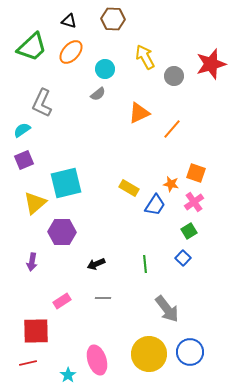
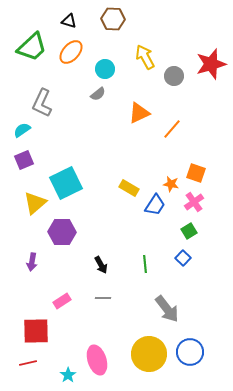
cyan square: rotated 12 degrees counterclockwise
black arrow: moved 5 px right, 1 px down; rotated 96 degrees counterclockwise
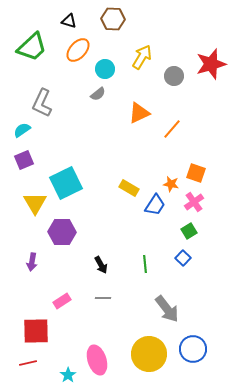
orange ellipse: moved 7 px right, 2 px up
yellow arrow: moved 3 px left; rotated 60 degrees clockwise
yellow triangle: rotated 20 degrees counterclockwise
blue circle: moved 3 px right, 3 px up
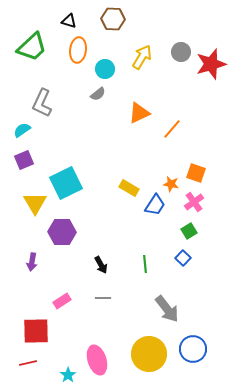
orange ellipse: rotated 35 degrees counterclockwise
gray circle: moved 7 px right, 24 px up
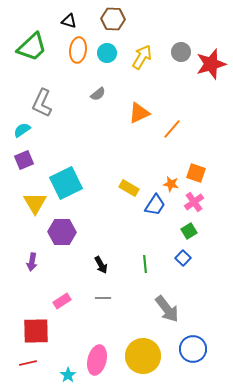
cyan circle: moved 2 px right, 16 px up
yellow circle: moved 6 px left, 2 px down
pink ellipse: rotated 32 degrees clockwise
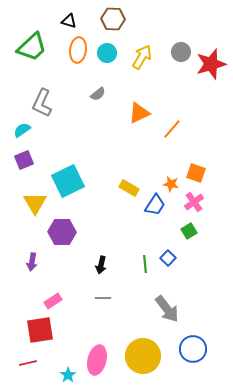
cyan square: moved 2 px right, 2 px up
blue square: moved 15 px left
black arrow: rotated 42 degrees clockwise
pink rectangle: moved 9 px left
red square: moved 4 px right, 1 px up; rotated 8 degrees counterclockwise
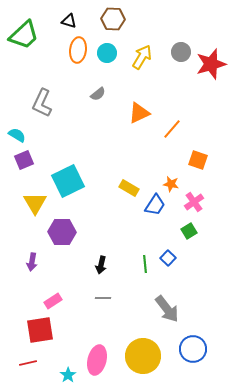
green trapezoid: moved 8 px left, 12 px up
cyan semicircle: moved 5 px left, 5 px down; rotated 66 degrees clockwise
orange square: moved 2 px right, 13 px up
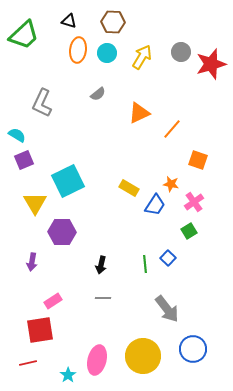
brown hexagon: moved 3 px down
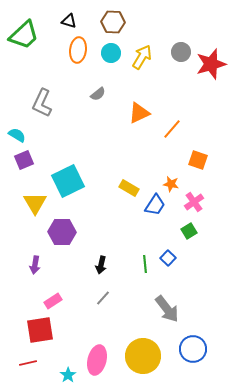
cyan circle: moved 4 px right
purple arrow: moved 3 px right, 3 px down
gray line: rotated 49 degrees counterclockwise
